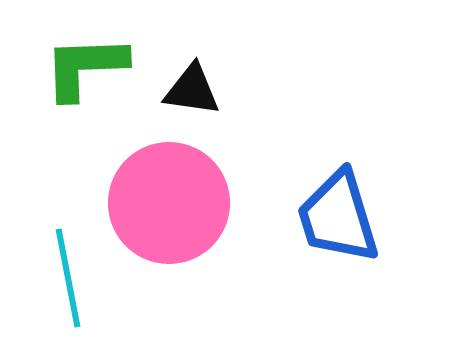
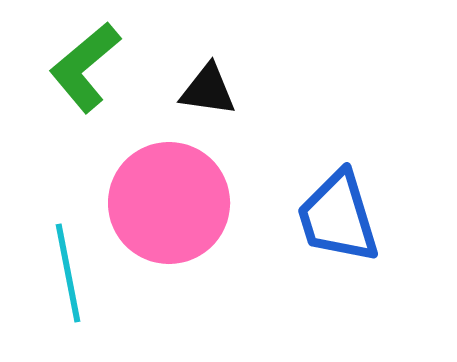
green L-shape: rotated 38 degrees counterclockwise
black triangle: moved 16 px right
cyan line: moved 5 px up
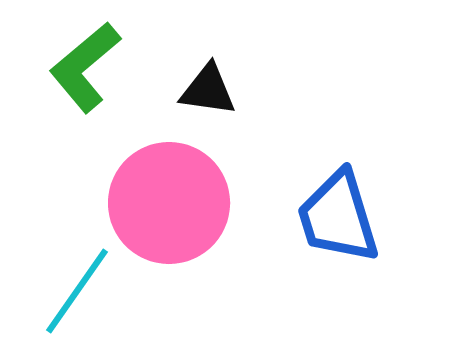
cyan line: moved 9 px right, 18 px down; rotated 46 degrees clockwise
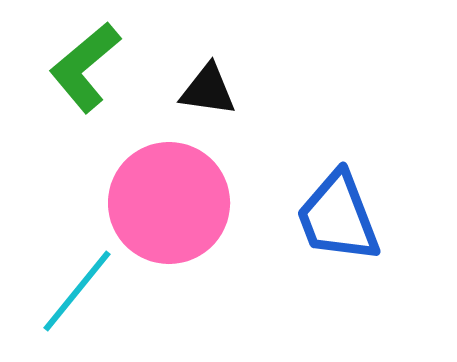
blue trapezoid: rotated 4 degrees counterclockwise
cyan line: rotated 4 degrees clockwise
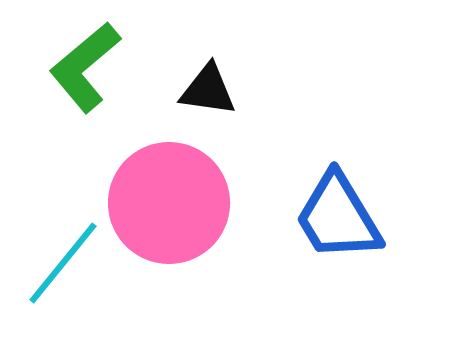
blue trapezoid: rotated 10 degrees counterclockwise
cyan line: moved 14 px left, 28 px up
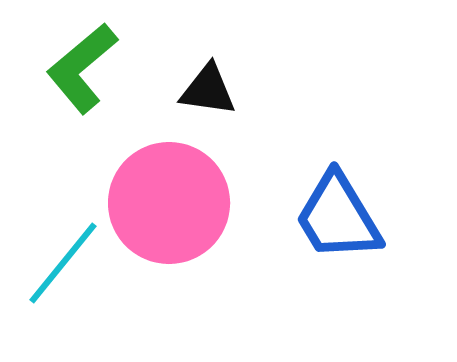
green L-shape: moved 3 px left, 1 px down
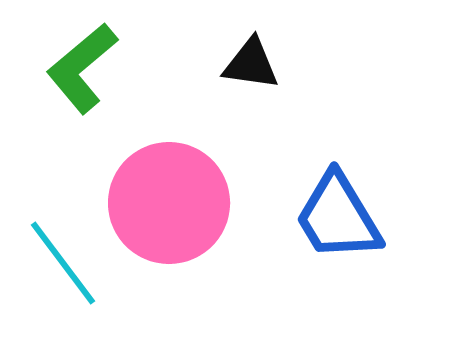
black triangle: moved 43 px right, 26 px up
cyan line: rotated 76 degrees counterclockwise
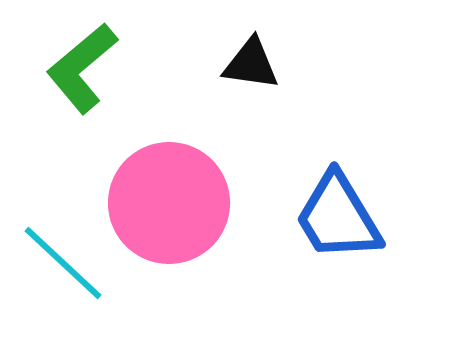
cyan line: rotated 10 degrees counterclockwise
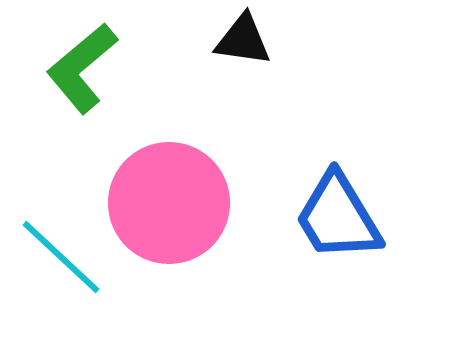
black triangle: moved 8 px left, 24 px up
cyan line: moved 2 px left, 6 px up
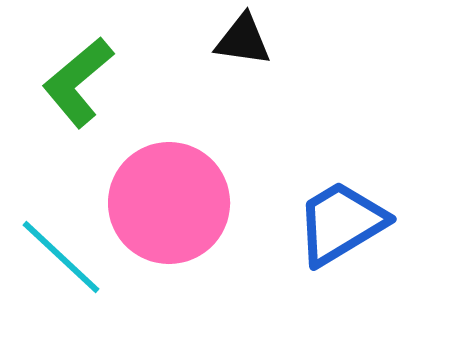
green L-shape: moved 4 px left, 14 px down
blue trapezoid: moved 3 px right, 6 px down; rotated 90 degrees clockwise
